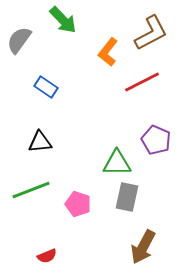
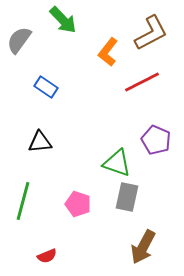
green triangle: rotated 20 degrees clockwise
green line: moved 8 px left, 11 px down; rotated 54 degrees counterclockwise
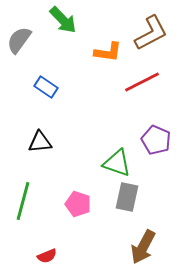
orange L-shape: rotated 120 degrees counterclockwise
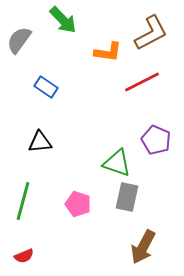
red semicircle: moved 23 px left
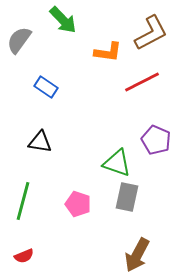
black triangle: rotated 15 degrees clockwise
brown arrow: moved 6 px left, 8 px down
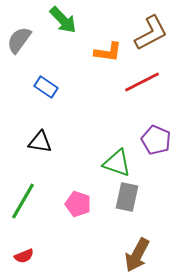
green line: rotated 15 degrees clockwise
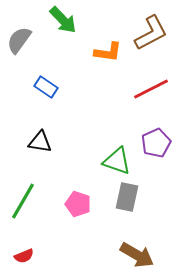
red line: moved 9 px right, 7 px down
purple pentagon: moved 3 px down; rotated 24 degrees clockwise
green triangle: moved 2 px up
brown arrow: rotated 88 degrees counterclockwise
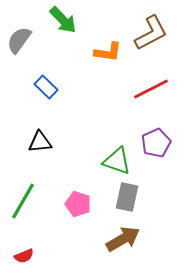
blue rectangle: rotated 10 degrees clockwise
black triangle: rotated 15 degrees counterclockwise
brown arrow: moved 14 px left, 16 px up; rotated 60 degrees counterclockwise
